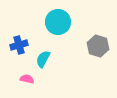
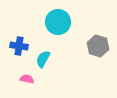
blue cross: moved 1 px down; rotated 24 degrees clockwise
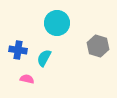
cyan circle: moved 1 px left, 1 px down
blue cross: moved 1 px left, 4 px down
cyan semicircle: moved 1 px right, 1 px up
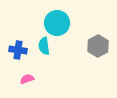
gray hexagon: rotated 15 degrees clockwise
cyan semicircle: moved 12 px up; rotated 36 degrees counterclockwise
pink semicircle: rotated 32 degrees counterclockwise
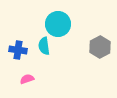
cyan circle: moved 1 px right, 1 px down
gray hexagon: moved 2 px right, 1 px down
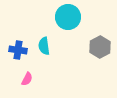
cyan circle: moved 10 px right, 7 px up
pink semicircle: rotated 136 degrees clockwise
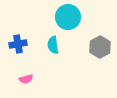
cyan semicircle: moved 9 px right, 1 px up
blue cross: moved 6 px up; rotated 18 degrees counterclockwise
pink semicircle: moved 1 px left; rotated 48 degrees clockwise
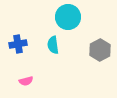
gray hexagon: moved 3 px down
pink semicircle: moved 2 px down
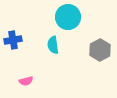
blue cross: moved 5 px left, 4 px up
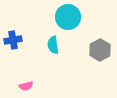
pink semicircle: moved 5 px down
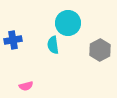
cyan circle: moved 6 px down
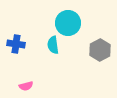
blue cross: moved 3 px right, 4 px down; rotated 18 degrees clockwise
